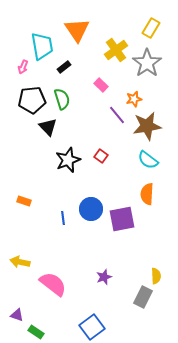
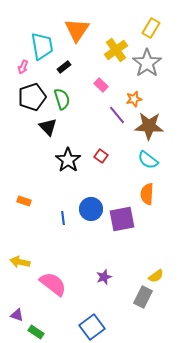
orange triangle: rotated 8 degrees clockwise
black pentagon: moved 3 px up; rotated 12 degrees counterclockwise
brown star: moved 2 px right; rotated 12 degrees clockwise
black star: rotated 15 degrees counterclockwise
yellow semicircle: rotated 56 degrees clockwise
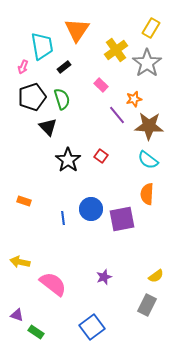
gray rectangle: moved 4 px right, 8 px down
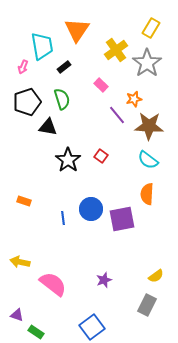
black pentagon: moved 5 px left, 5 px down
black triangle: rotated 36 degrees counterclockwise
purple star: moved 3 px down
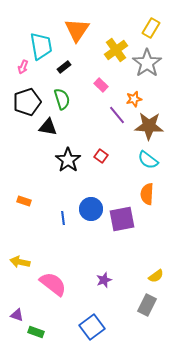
cyan trapezoid: moved 1 px left
green rectangle: rotated 14 degrees counterclockwise
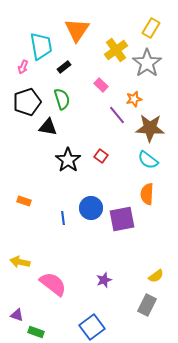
brown star: moved 1 px right, 2 px down
blue circle: moved 1 px up
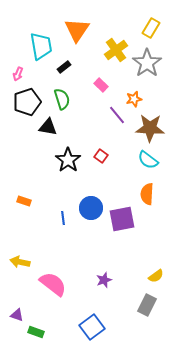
pink arrow: moved 5 px left, 7 px down
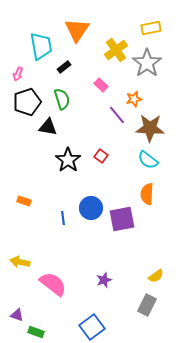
yellow rectangle: rotated 48 degrees clockwise
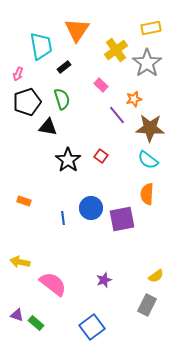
green rectangle: moved 9 px up; rotated 21 degrees clockwise
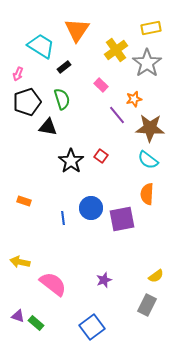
cyan trapezoid: rotated 48 degrees counterclockwise
black star: moved 3 px right, 1 px down
purple triangle: moved 1 px right, 1 px down
